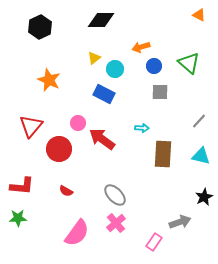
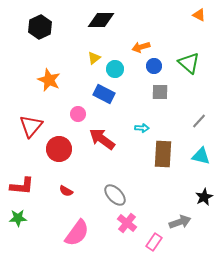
pink circle: moved 9 px up
pink cross: moved 11 px right; rotated 12 degrees counterclockwise
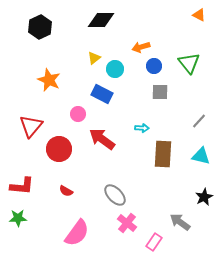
green triangle: rotated 10 degrees clockwise
blue rectangle: moved 2 px left
gray arrow: rotated 125 degrees counterclockwise
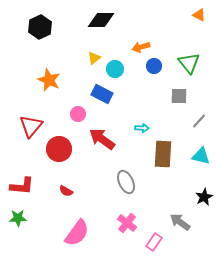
gray square: moved 19 px right, 4 px down
gray ellipse: moved 11 px right, 13 px up; rotated 20 degrees clockwise
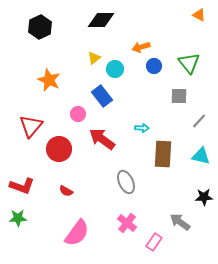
blue rectangle: moved 2 px down; rotated 25 degrees clockwise
red L-shape: rotated 15 degrees clockwise
black star: rotated 24 degrees clockwise
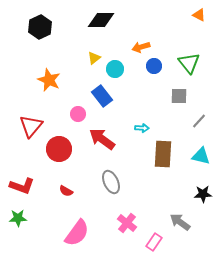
gray ellipse: moved 15 px left
black star: moved 1 px left, 3 px up
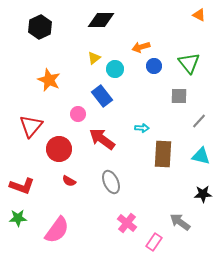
red semicircle: moved 3 px right, 10 px up
pink semicircle: moved 20 px left, 3 px up
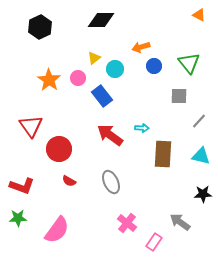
orange star: rotated 10 degrees clockwise
pink circle: moved 36 px up
red triangle: rotated 15 degrees counterclockwise
red arrow: moved 8 px right, 4 px up
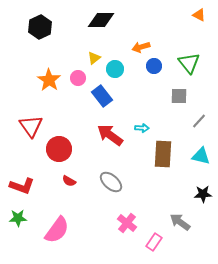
gray ellipse: rotated 25 degrees counterclockwise
